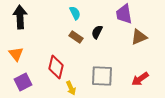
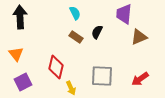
purple trapezoid: rotated 15 degrees clockwise
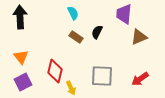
cyan semicircle: moved 2 px left
orange triangle: moved 5 px right, 3 px down
red diamond: moved 1 px left, 4 px down
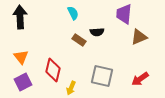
black semicircle: rotated 120 degrees counterclockwise
brown rectangle: moved 3 px right, 3 px down
red diamond: moved 2 px left, 1 px up
gray square: rotated 10 degrees clockwise
yellow arrow: rotated 48 degrees clockwise
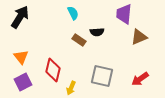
black arrow: rotated 35 degrees clockwise
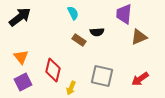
black arrow: rotated 20 degrees clockwise
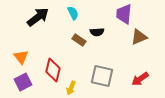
black arrow: moved 18 px right
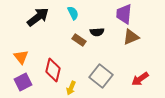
brown triangle: moved 8 px left
gray square: moved 1 px left; rotated 25 degrees clockwise
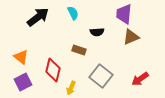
brown rectangle: moved 10 px down; rotated 16 degrees counterclockwise
orange triangle: rotated 14 degrees counterclockwise
